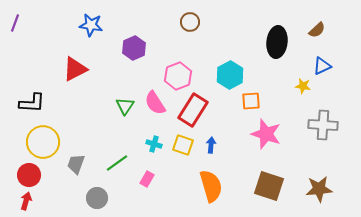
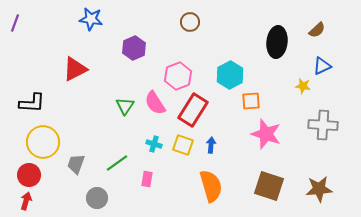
blue star: moved 6 px up
pink rectangle: rotated 21 degrees counterclockwise
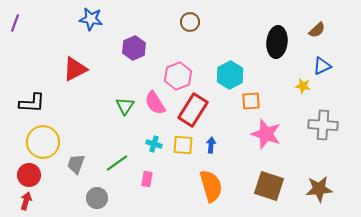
yellow square: rotated 15 degrees counterclockwise
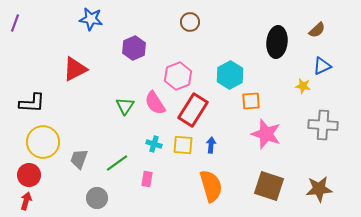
gray trapezoid: moved 3 px right, 5 px up
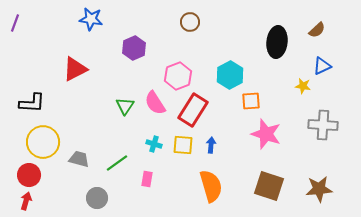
gray trapezoid: rotated 85 degrees clockwise
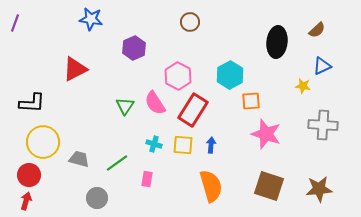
pink hexagon: rotated 12 degrees counterclockwise
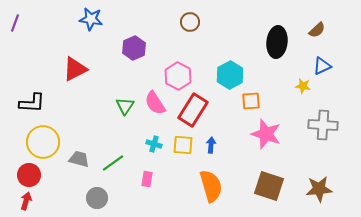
green line: moved 4 px left
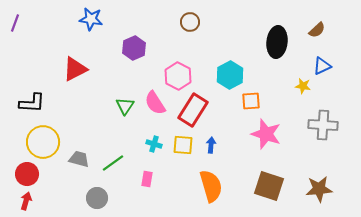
red circle: moved 2 px left, 1 px up
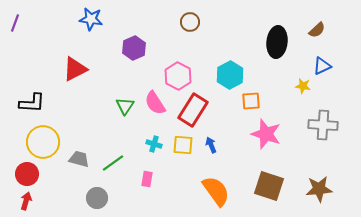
blue arrow: rotated 28 degrees counterclockwise
orange semicircle: moved 5 px right, 5 px down; rotated 20 degrees counterclockwise
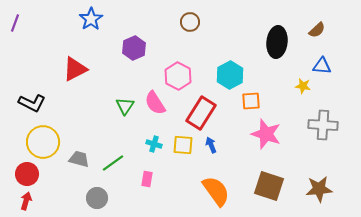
blue star: rotated 30 degrees clockwise
blue triangle: rotated 30 degrees clockwise
black L-shape: rotated 24 degrees clockwise
red rectangle: moved 8 px right, 3 px down
